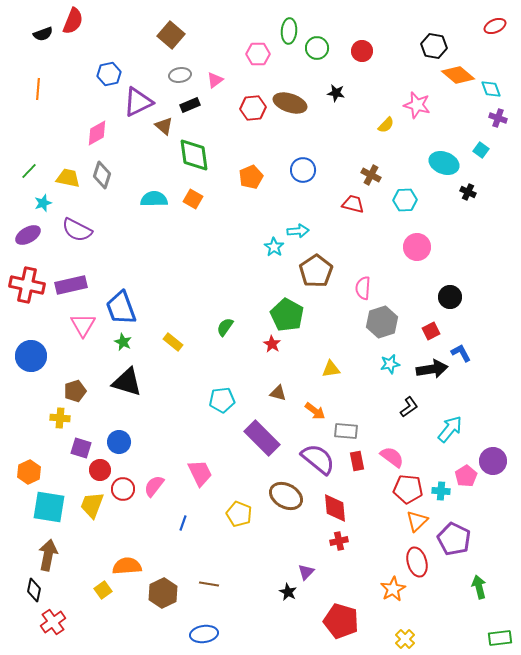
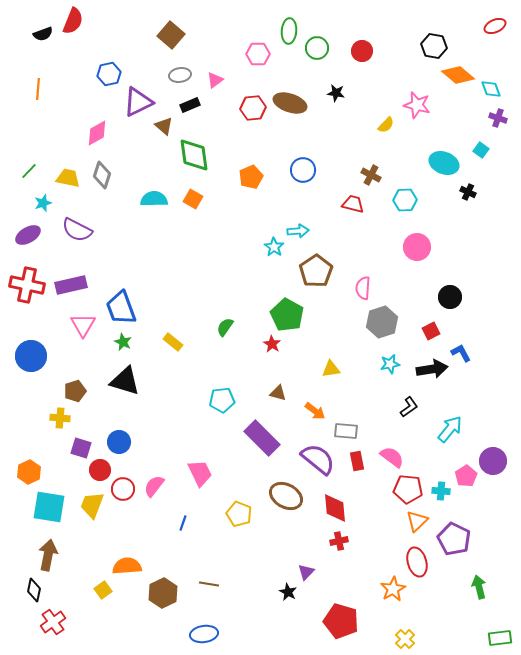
black triangle at (127, 382): moved 2 px left, 1 px up
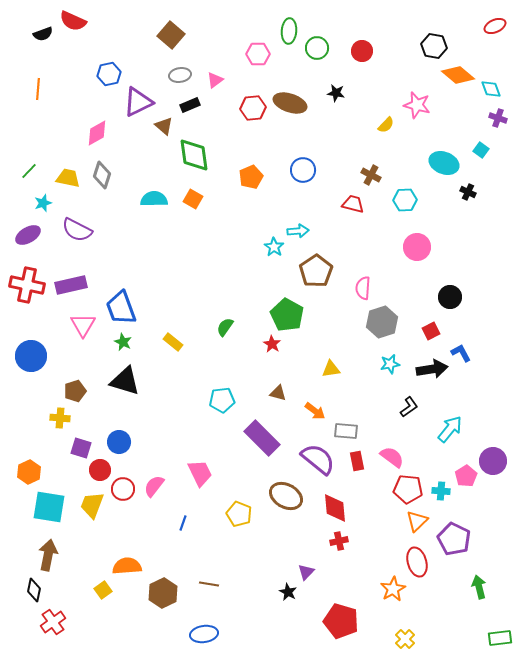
red semicircle at (73, 21): rotated 92 degrees clockwise
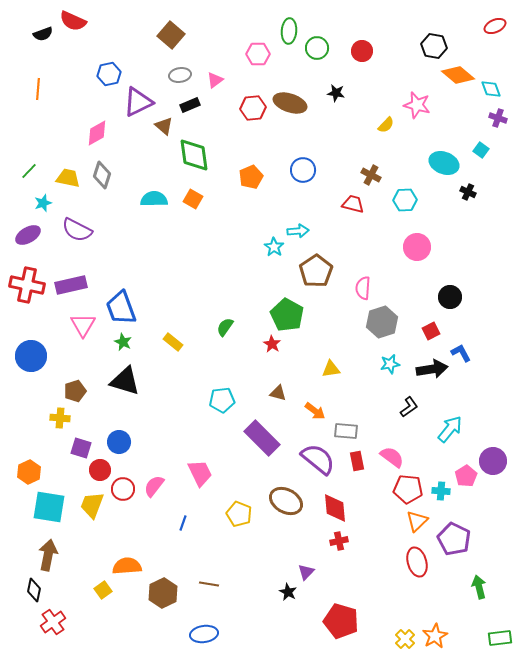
brown ellipse at (286, 496): moved 5 px down
orange star at (393, 589): moved 42 px right, 47 px down
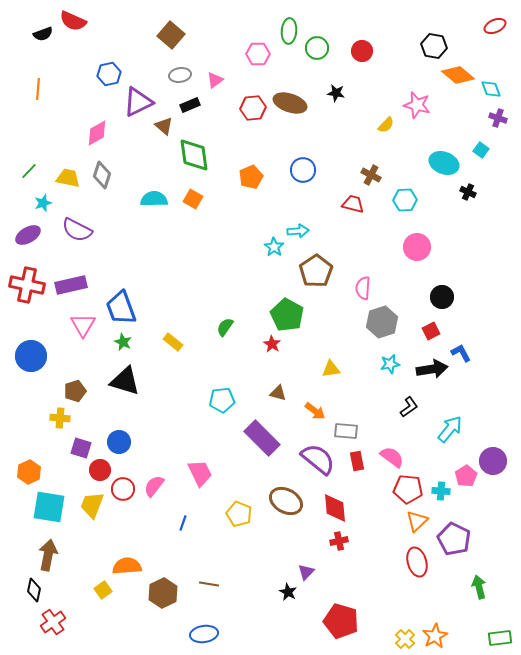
black circle at (450, 297): moved 8 px left
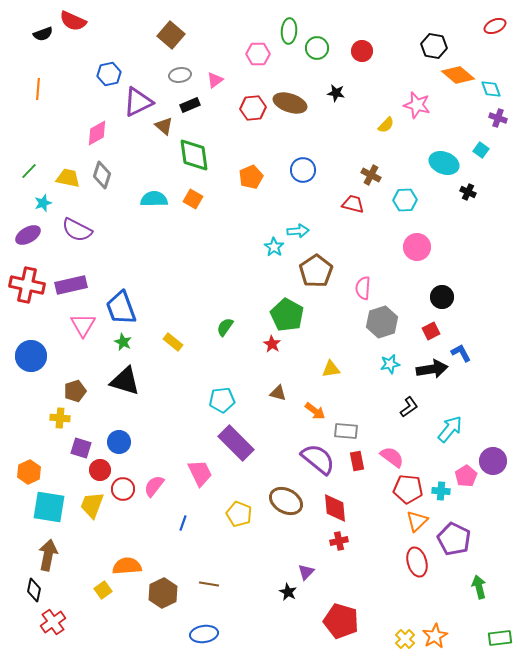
purple rectangle at (262, 438): moved 26 px left, 5 px down
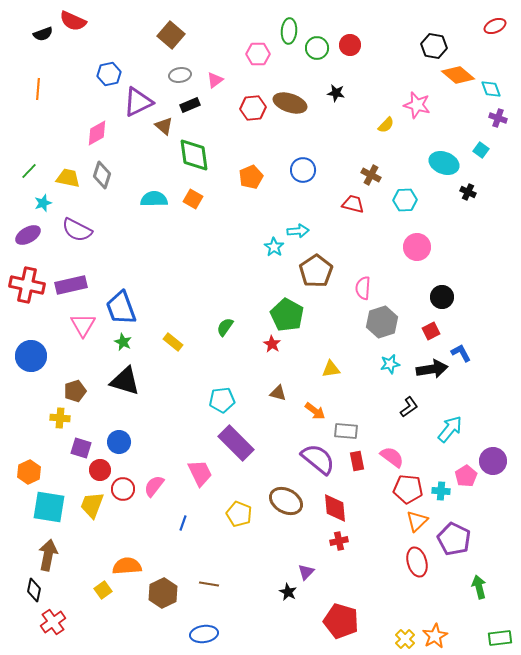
red circle at (362, 51): moved 12 px left, 6 px up
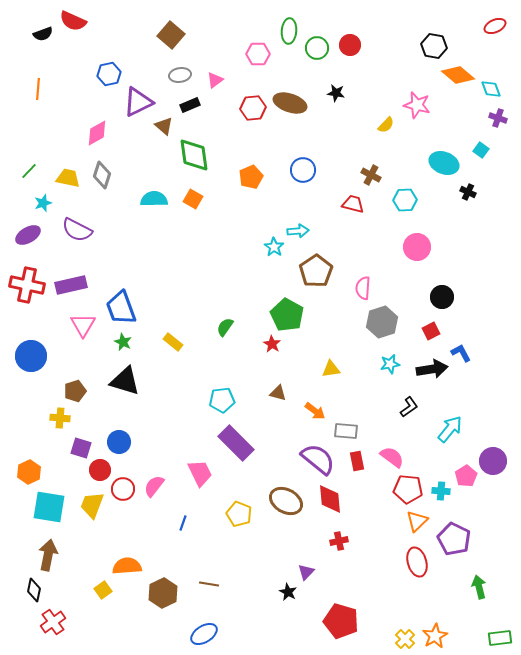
red diamond at (335, 508): moved 5 px left, 9 px up
blue ellipse at (204, 634): rotated 24 degrees counterclockwise
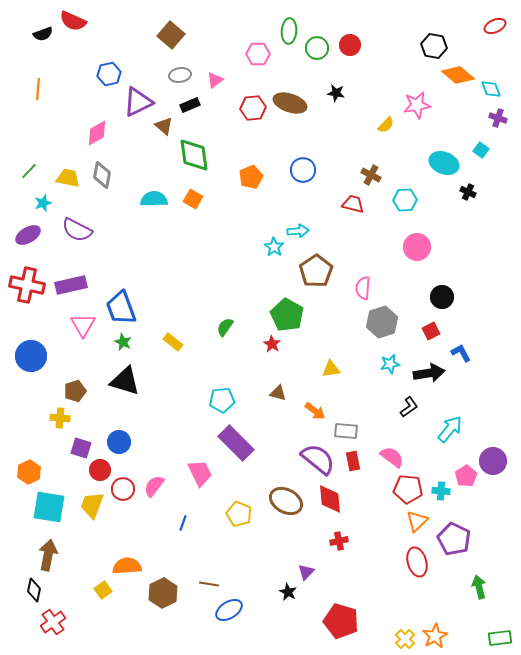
pink star at (417, 105): rotated 24 degrees counterclockwise
gray diamond at (102, 175): rotated 8 degrees counterclockwise
black arrow at (432, 369): moved 3 px left, 4 px down
red rectangle at (357, 461): moved 4 px left
blue ellipse at (204, 634): moved 25 px right, 24 px up
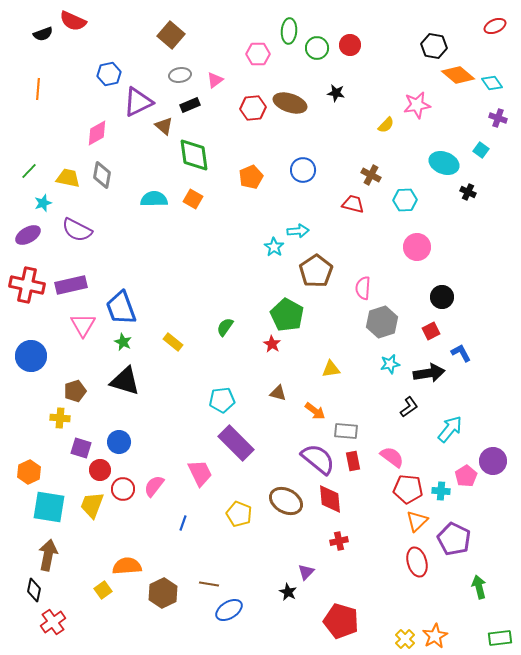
cyan diamond at (491, 89): moved 1 px right, 6 px up; rotated 15 degrees counterclockwise
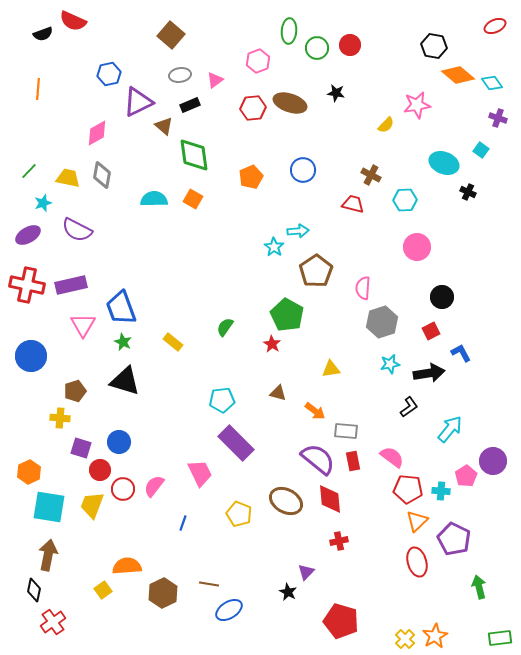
pink hexagon at (258, 54): moved 7 px down; rotated 20 degrees counterclockwise
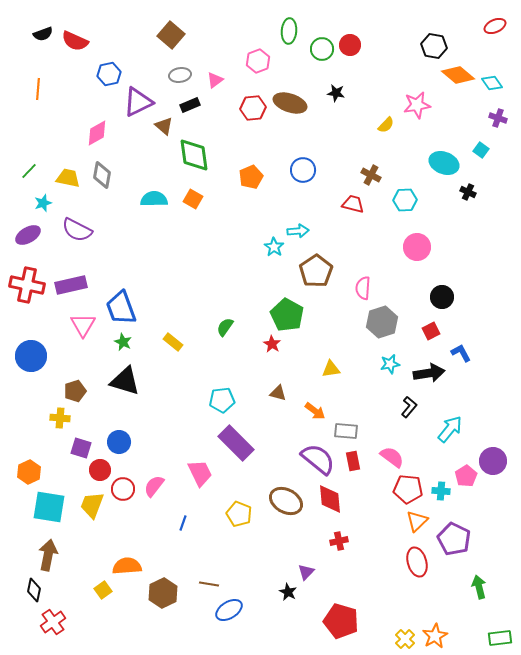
red semicircle at (73, 21): moved 2 px right, 20 px down
green circle at (317, 48): moved 5 px right, 1 px down
black L-shape at (409, 407): rotated 15 degrees counterclockwise
